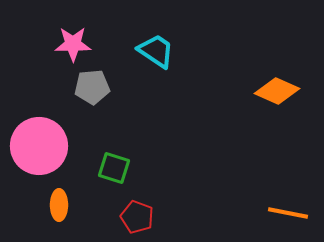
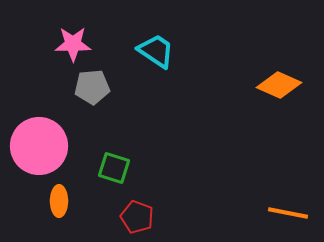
orange diamond: moved 2 px right, 6 px up
orange ellipse: moved 4 px up
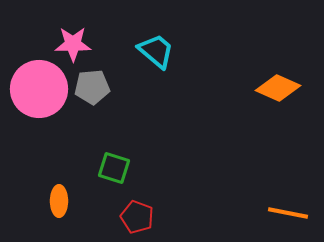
cyan trapezoid: rotated 6 degrees clockwise
orange diamond: moved 1 px left, 3 px down
pink circle: moved 57 px up
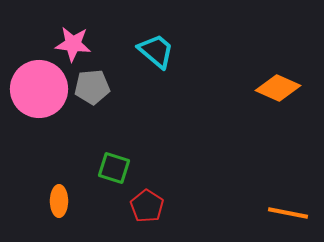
pink star: rotated 6 degrees clockwise
red pentagon: moved 10 px right, 11 px up; rotated 12 degrees clockwise
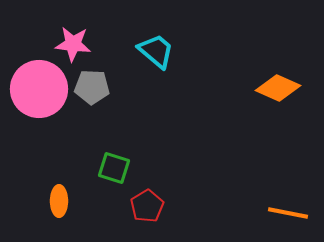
gray pentagon: rotated 8 degrees clockwise
red pentagon: rotated 8 degrees clockwise
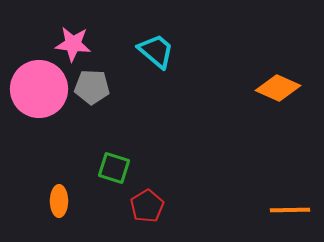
orange line: moved 2 px right, 3 px up; rotated 12 degrees counterclockwise
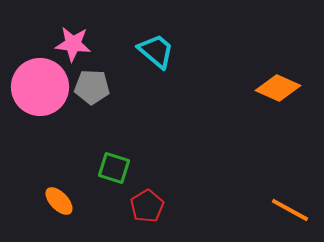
pink circle: moved 1 px right, 2 px up
orange ellipse: rotated 44 degrees counterclockwise
orange line: rotated 30 degrees clockwise
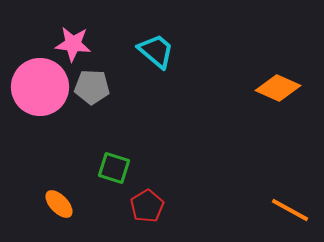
orange ellipse: moved 3 px down
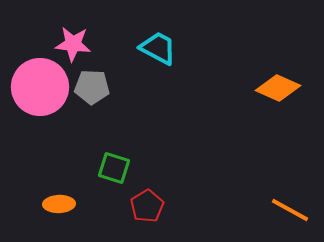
cyan trapezoid: moved 2 px right, 3 px up; rotated 12 degrees counterclockwise
orange ellipse: rotated 48 degrees counterclockwise
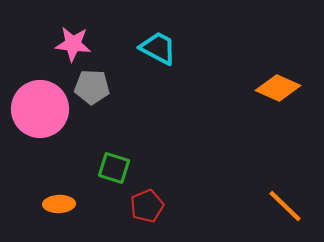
pink circle: moved 22 px down
red pentagon: rotated 8 degrees clockwise
orange line: moved 5 px left, 4 px up; rotated 15 degrees clockwise
